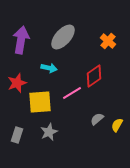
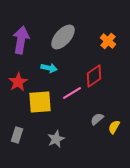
red star: moved 1 px right, 1 px up; rotated 12 degrees counterclockwise
yellow semicircle: moved 3 px left, 2 px down
gray star: moved 7 px right, 7 px down
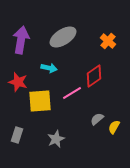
gray ellipse: rotated 16 degrees clockwise
red star: rotated 24 degrees counterclockwise
yellow square: moved 1 px up
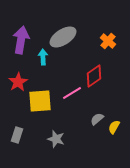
cyan arrow: moved 6 px left, 11 px up; rotated 105 degrees counterclockwise
red star: rotated 24 degrees clockwise
gray star: rotated 30 degrees counterclockwise
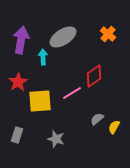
orange cross: moved 7 px up
